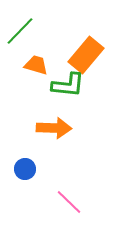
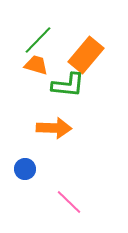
green line: moved 18 px right, 9 px down
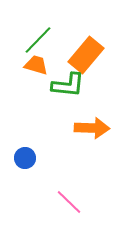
orange arrow: moved 38 px right
blue circle: moved 11 px up
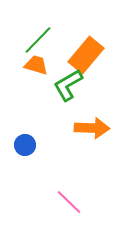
green L-shape: rotated 144 degrees clockwise
blue circle: moved 13 px up
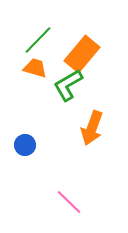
orange rectangle: moved 4 px left, 1 px up
orange trapezoid: moved 1 px left, 3 px down
orange arrow: rotated 108 degrees clockwise
